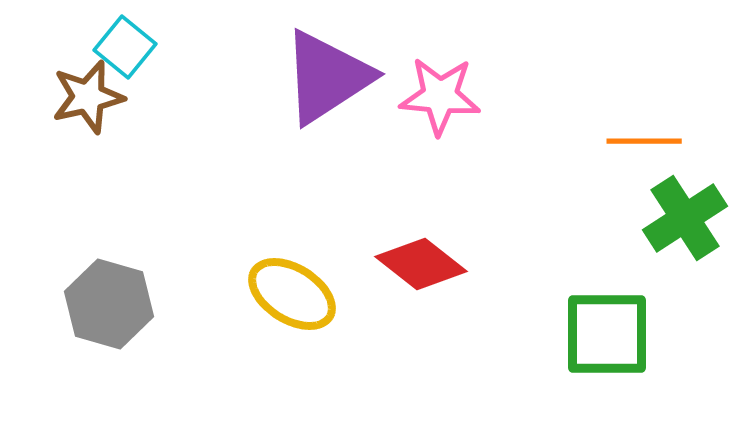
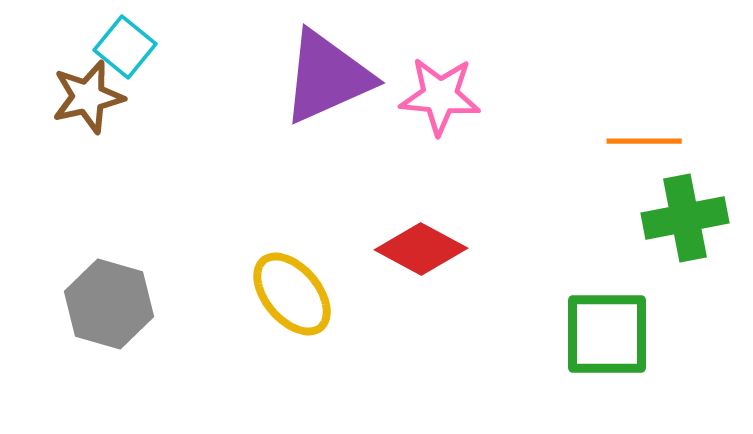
purple triangle: rotated 9 degrees clockwise
green cross: rotated 22 degrees clockwise
red diamond: moved 15 px up; rotated 10 degrees counterclockwise
yellow ellipse: rotated 18 degrees clockwise
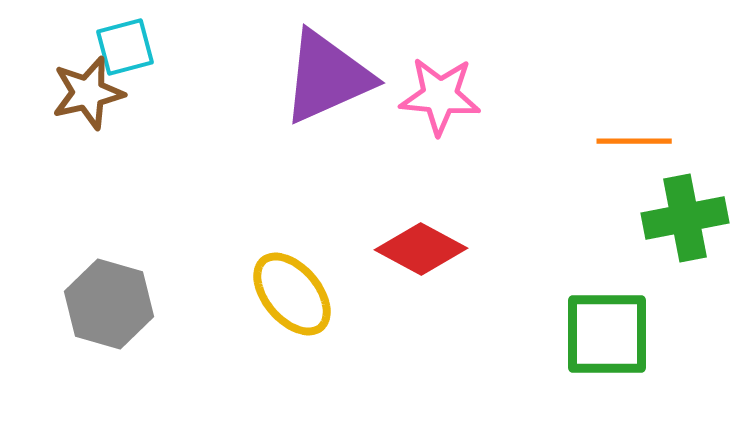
cyan square: rotated 36 degrees clockwise
brown star: moved 4 px up
orange line: moved 10 px left
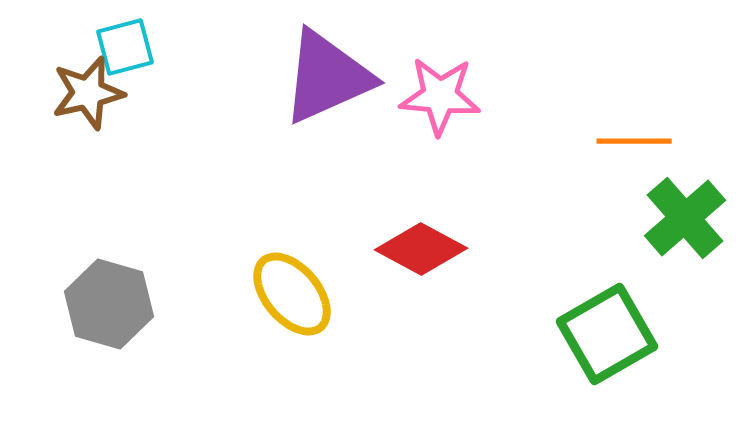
green cross: rotated 30 degrees counterclockwise
green square: rotated 30 degrees counterclockwise
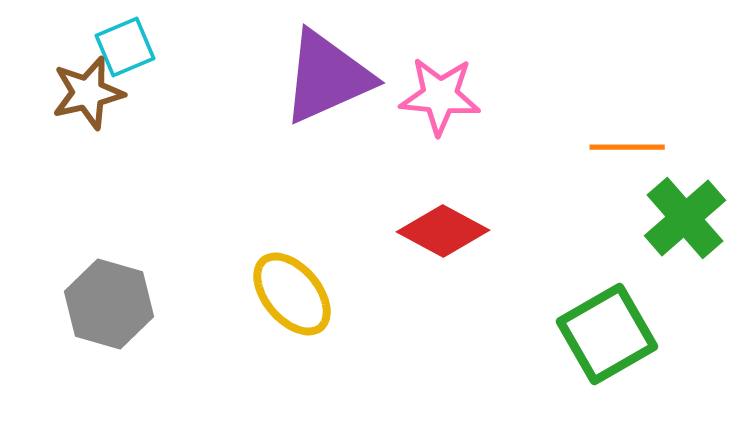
cyan square: rotated 8 degrees counterclockwise
orange line: moved 7 px left, 6 px down
red diamond: moved 22 px right, 18 px up
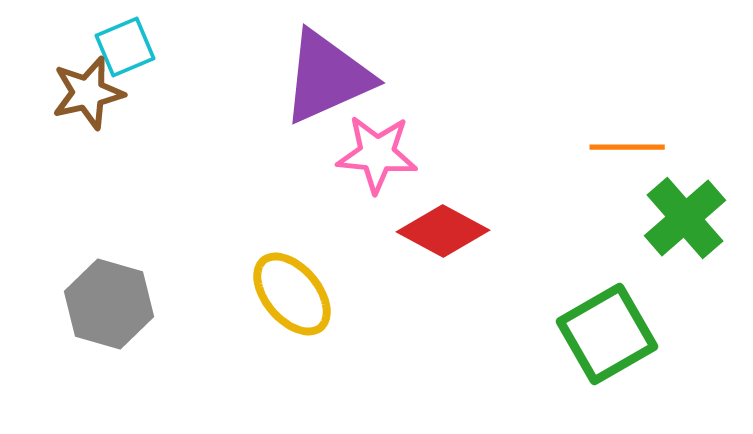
pink star: moved 63 px left, 58 px down
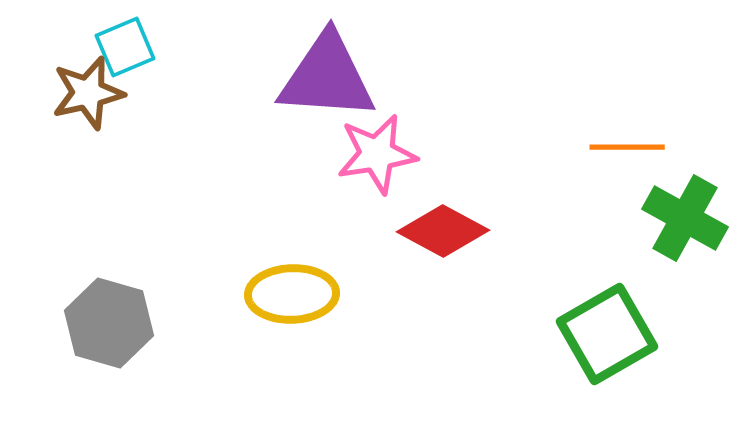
purple triangle: rotated 28 degrees clockwise
pink star: rotated 14 degrees counterclockwise
green cross: rotated 20 degrees counterclockwise
yellow ellipse: rotated 52 degrees counterclockwise
gray hexagon: moved 19 px down
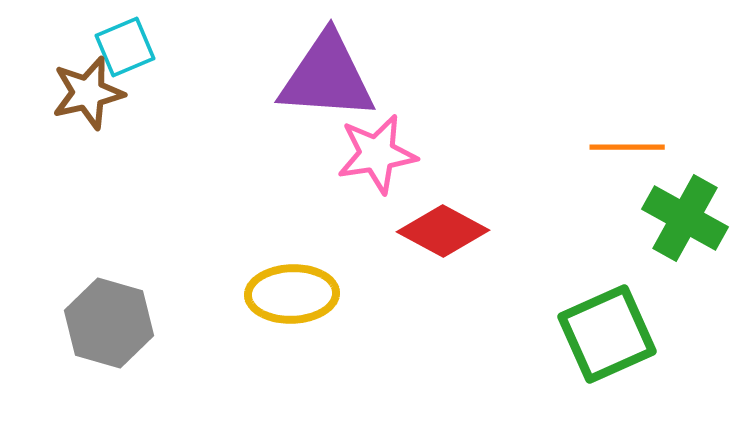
green square: rotated 6 degrees clockwise
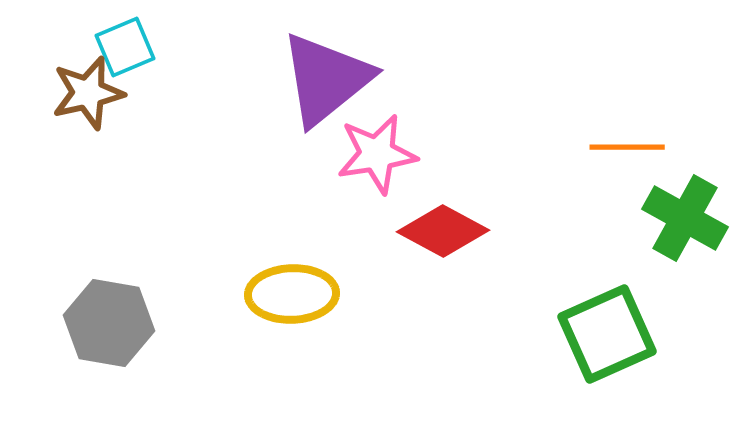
purple triangle: moved 1 px left, 2 px down; rotated 43 degrees counterclockwise
gray hexagon: rotated 6 degrees counterclockwise
